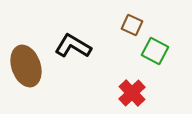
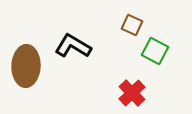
brown ellipse: rotated 21 degrees clockwise
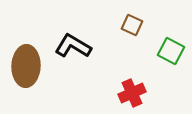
green square: moved 16 px right
red cross: rotated 20 degrees clockwise
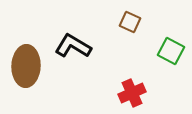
brown square: moved 2 px left, 3 px up
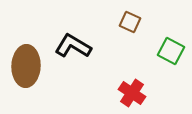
red cross: rotated 32 degrees counterclockwise
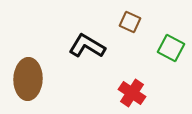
black L-shape: moved 14 px right
green square: moved 3 px up
brown ellipse: moved 2 px right, 13 px down
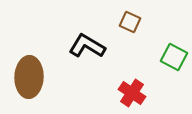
green square: moved 3 px right, 9 px down
brown ellipse: moved 1 px right, 2 px up
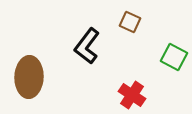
black L-shape: rotated 84 degrees counterclockwise
red cross: moved 2 px down
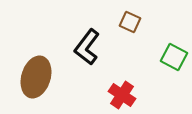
black L-shape: moved 1 px down
brown ellipse: moved 7 px right; rotated 15 degrees clockwise
red cross: moved 10 px left
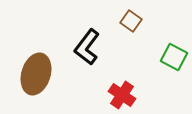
brown square: moved 1 px right, 1 px up; rotated 10 degrees clockwise
brown ellipse: moved 3 px up
